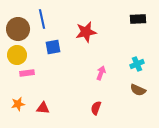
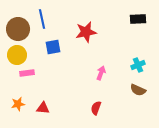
cyan cross: moved 1 px right, 1 px down
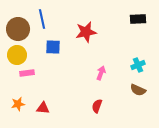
blue square: rotated 14 degrees clockwise
red semicircle: moved 1 px right, 2 px up
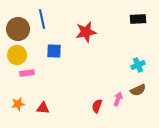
blue square: moved 1 px right, 4 px down
pink arrow: moved 17 px right, 26 px down
brown semicircle: rotated 49 degrees counterclockwise
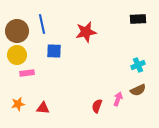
blue line: moved 5 px down
brown circle: moved 1 px left, 2 px down
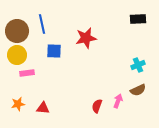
red star: moved 6 px down
pink arrow: moved 2 px down
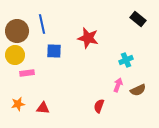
black rectangle: rotated 42 degrees clockwise
red star: moved 2 px right; rotated 25 degrees clockwise
yellow circle: moved 2 px left
cyan cross: moved 12 px left, 5 px up
pink arrow: moved 16 px up
red semicircle: moved 2 px right
